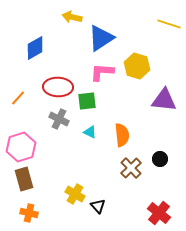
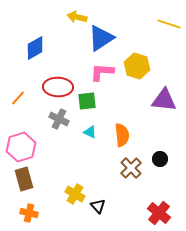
yellow arrow: moved 5 px right
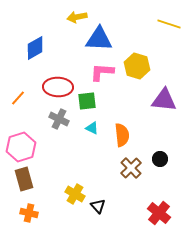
yellow arrow: rotated 24 degrees counterclockwise
blue triangle: moved 2 px left, 1 px down; rotated 36 degrees clockwise
cyan triangle: moved 2 px right, 4 px up
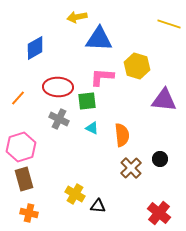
pink L-shape: moved 5 px down
black triangle: rotated 42 degrees counterclockwise
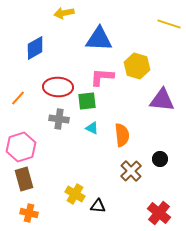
yellow arrow: moved 13 px left, 4 px up
purple triangle: moved 2 px left
gray cross: rotated 18 degrees counterclockwise
brown cross: moved 3 px down
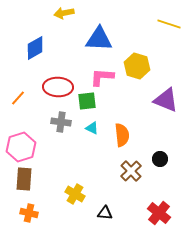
purple triangle: moved 4 px right; rotated 16 degrees clockwise
gray cross: moved 2 px right, 3 px down
brown rectangle: rotated 20 degrees clockwise
black triangle: moved 7 px right, 7 px down
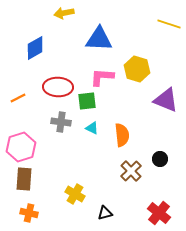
yellow hexagon: moved 3 px down
orange line: rotated 21 degrees clockwise
black triangle: rotated 21 degrees counterclockwise
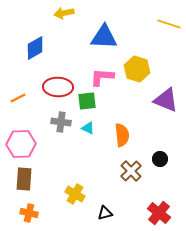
blue triangle: moved 5 px right, 2 px up
cyan triangle: moved 4 px left
pink hexagon: moved 3 px up; rotated 16 degrees clockwise
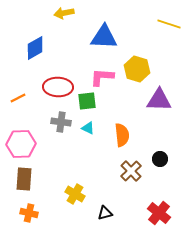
purple triangle: moved 7 px left; rotated 20 degrees counterclockwise
